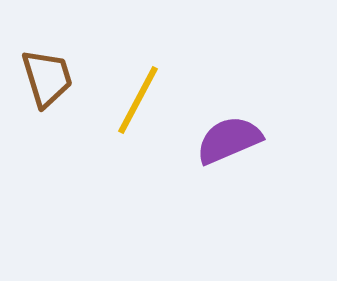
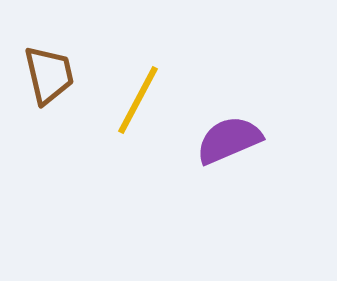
brown trapezoid: moved 2 px right, 3 px up; rotated 4 degrees clockwise
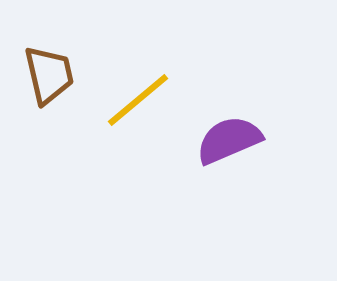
yellow line: rotated 22 degrees clockwise
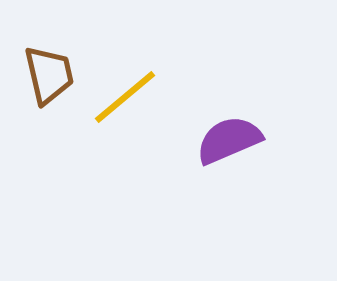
yellow line: moved 13 px left, 3 px up
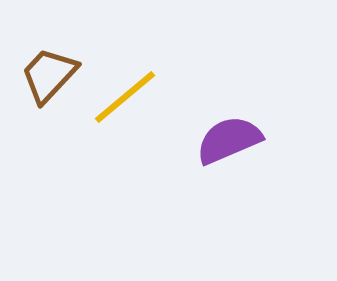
brown trapezoid: rotated 124 degrees counterclockwise
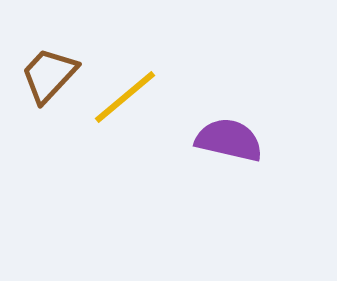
purple semicircle: rotated 36 degrees clockwise
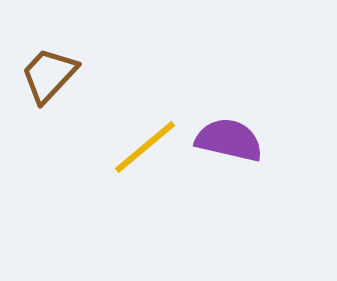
yellow line: moved 20 px right, 50 px down
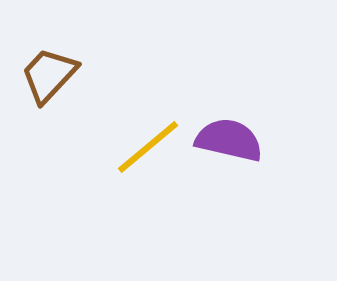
yellow line: moved 3 px right
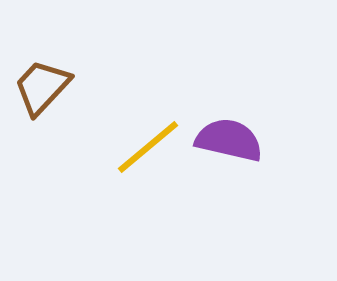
brown trapezoid: moved 7 px left, 12 px down
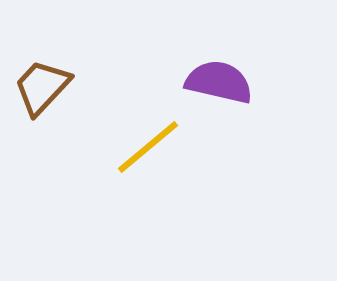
purple semicircle: moved 10 px left, 58 px up
